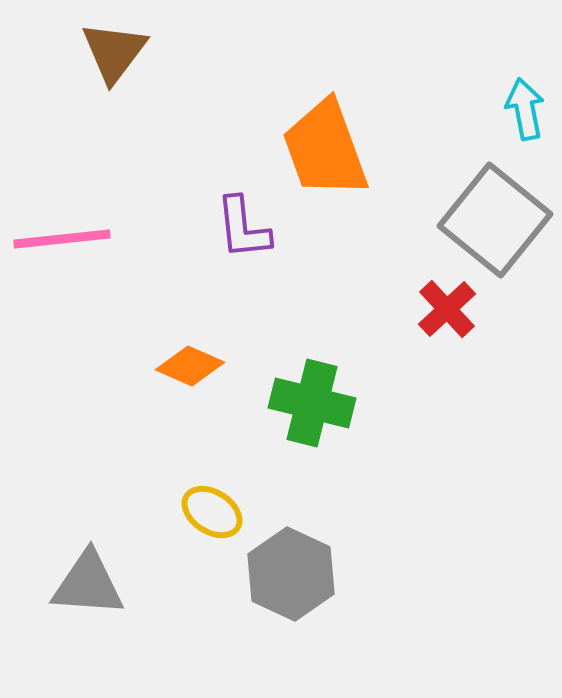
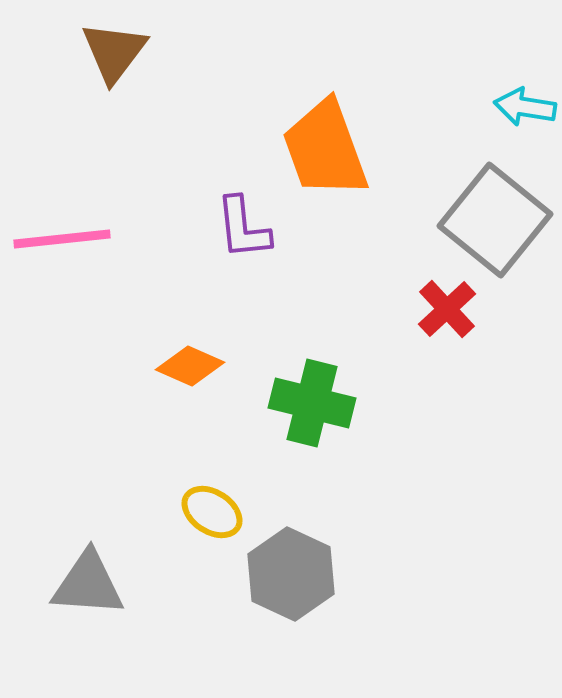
cyan arrow: moved 2 px up; rotated 70 degrees counterclockwise
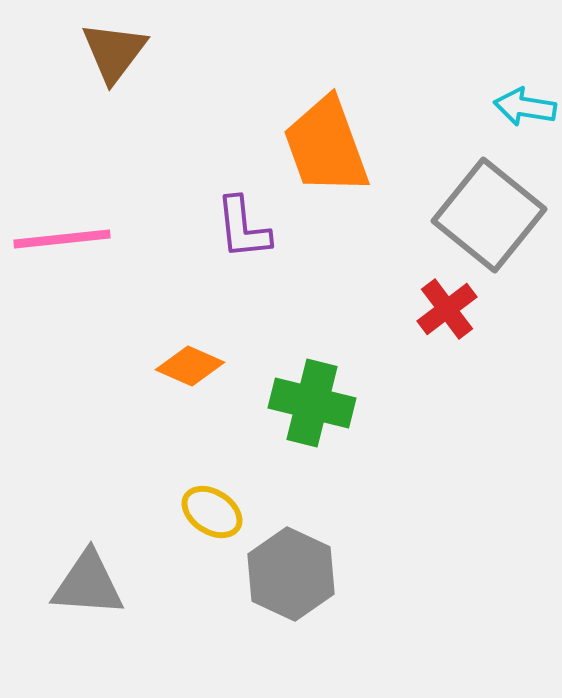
orange trapezoid: moved 1 px right, 3 px up
gray square: moved 6 px left, 5 px up
red cross: rotated 6 degrees clockwise
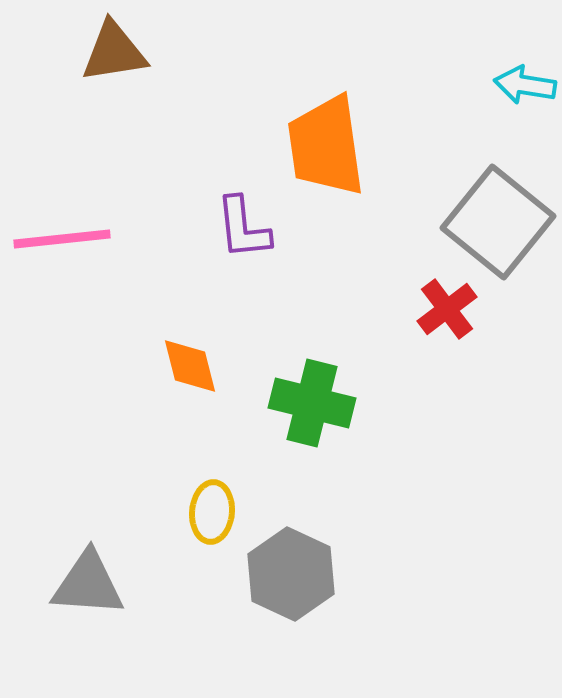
brown triangle: rotated 44 degrees clockwise
cyan arrow: moved 22 px up
orange trapezoid: rotated 12 degrees clockwise
gray square: moved 9 px right, 7 px down
orange diamond: rotated 52 degrees clockwise
yellow ellipse: rotated 62 degrees clockwise
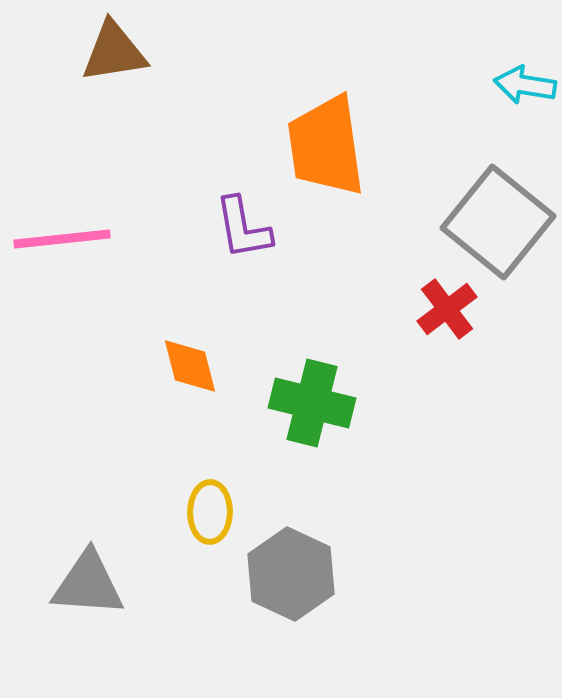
purple L-shape: rotated 4 degrees counterclockwise
yellow ellipse: moved 2 px left; rotated 4 degrees counterclockwise
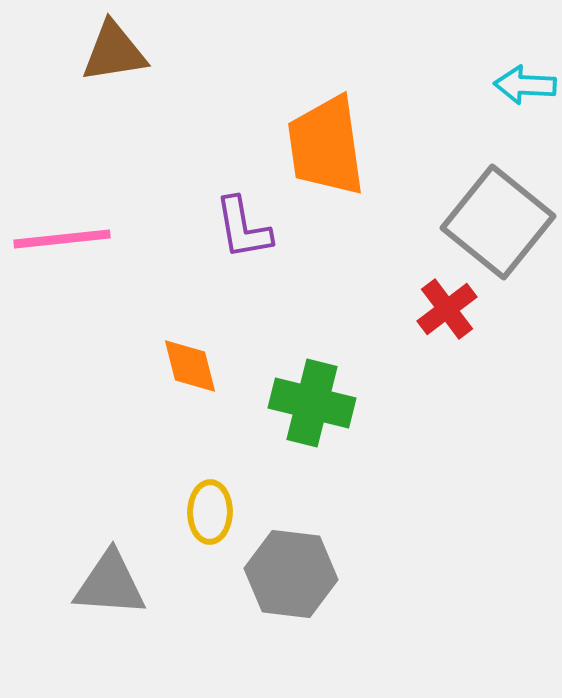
cyan arrow: rotated 6 degrees counterclockwise
gray hexagon: rotated 18 degrees counterclockwise
gray triangle: moved 22 px right
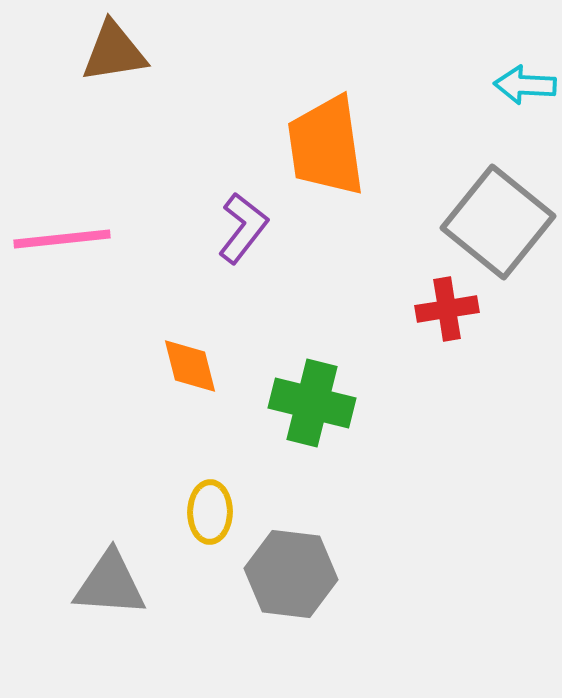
purple L-shape: rotated 132 degrees counterclockwise
red cross: rotated 28 degrees clockwise
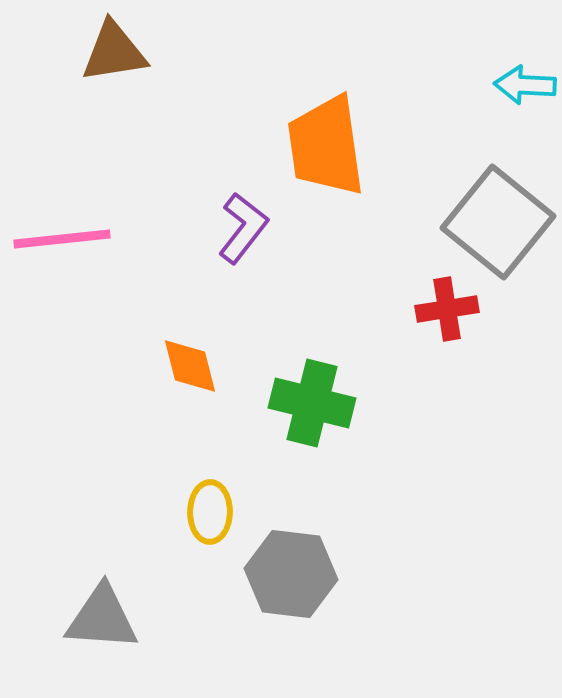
gray triangle: moved 8 px left, 34 px down
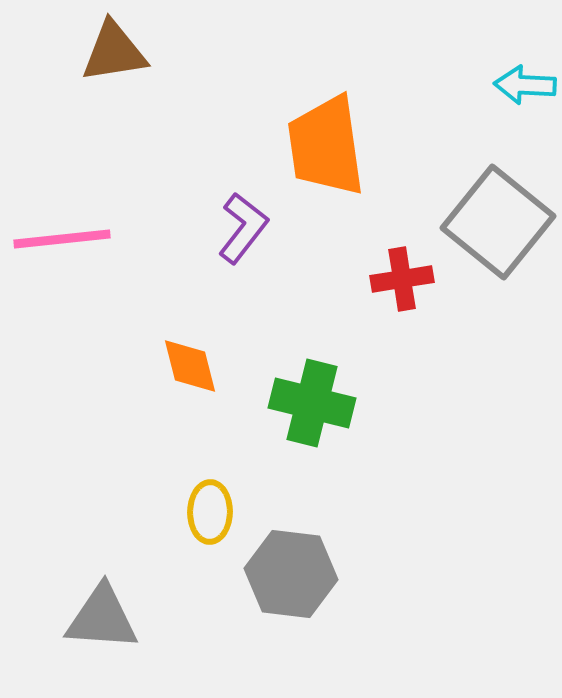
red cross: moved 45 px left, 30 px up
